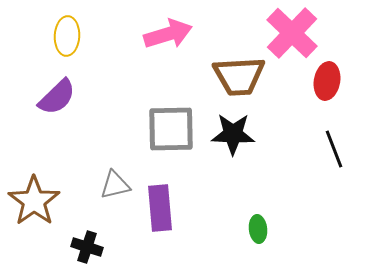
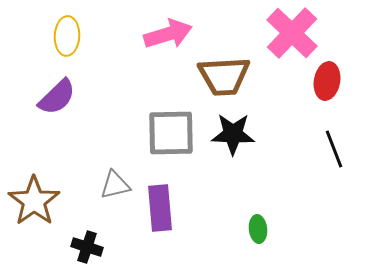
brown trapezoid: moved 15 px left
gray square: moved 4 px down
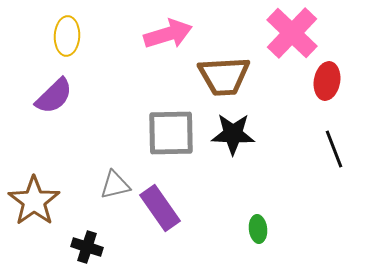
purple semicircle: moved 3 px left, 1 px up
purple rectangle: rotated 30 degrees counterclockwise
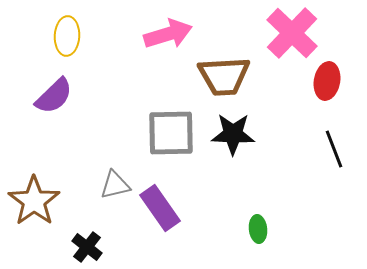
black cross: rotated 20 degrees clockwise
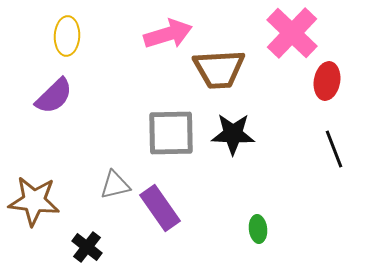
brown trapezoid: moved 5 px left, 7 px up
brown star: rotated 30 degrees counterclockwise
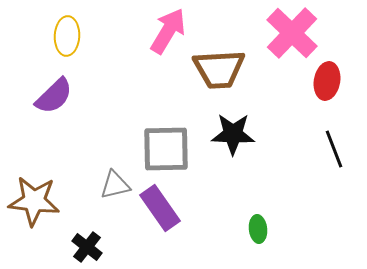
pink arrow: moved 3 px up; rotated 42 degrees counterclockwise
gray square: moved 5 px left, 16 px down
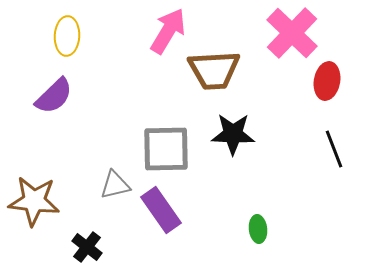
brown trapezoid: moved 5 px left, 1 px down
purple rectangle: moved 1 px right, 2 px down
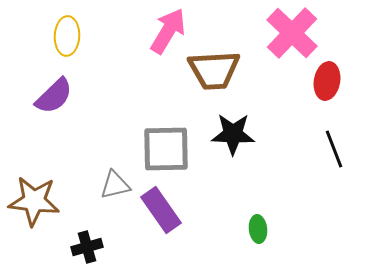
black cross: rotated 36 degrees clockwise
